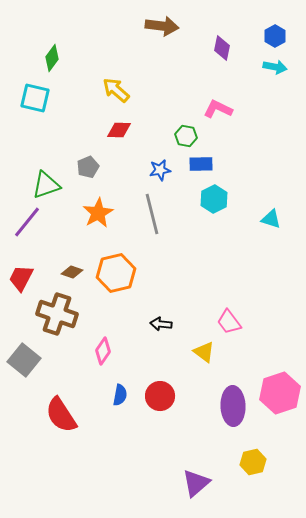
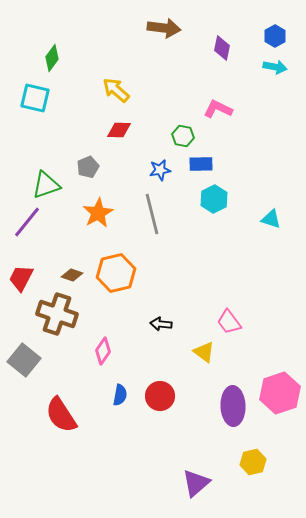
brown arrow: moved 2 px right, 2 px down
green hexagon: moved 3 px left
brown diamond: moved 3 px down
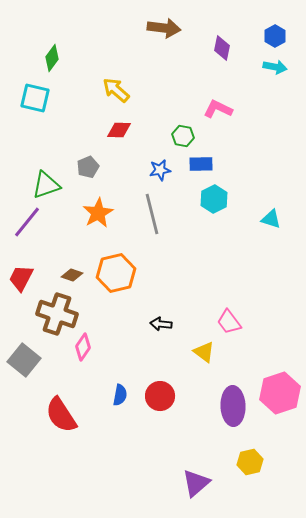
pink diamond: moved 20 px left, 4 px up
yellow hexagon: moved 3 px left
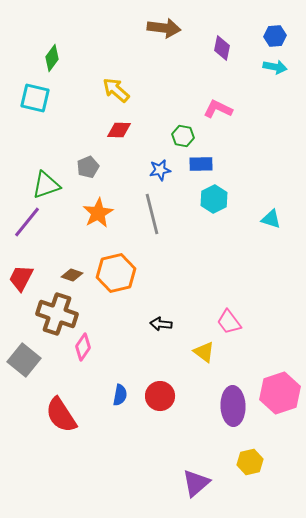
blue hexagon: rotated 25 degrees clockwise
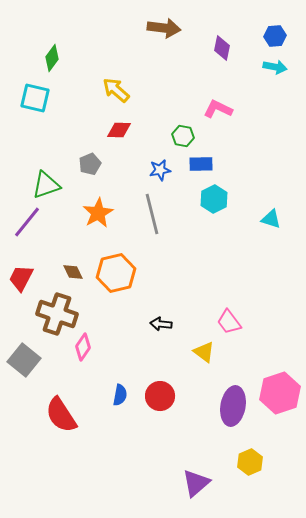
gray pentagon: moved 2 px right, 3 px up
brown diamond: moved 1 px right, 3 px up; rotated 45 degrees clockwise
purple ellipse: rotated 12 degrees clockwise
yellow hexagon: rotated 10 degrees counterclockwise
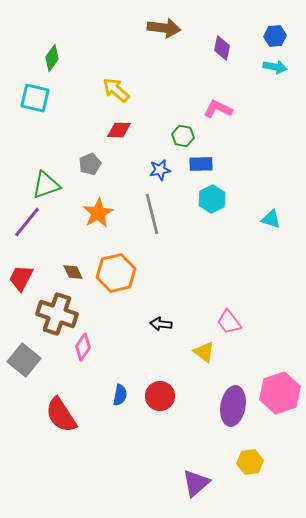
cyan hexagon: moved 2 px left
yellow hexagon: rotated 15 degrees clockwise
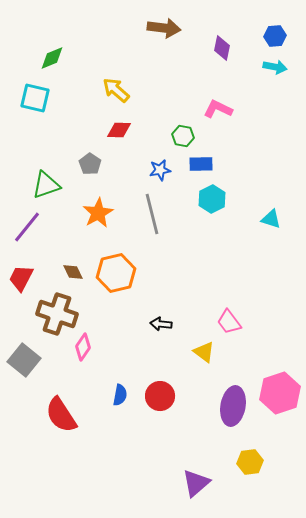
green diamond: rotated 32 degrees clockwise
gray pentagon: rotated 15 degrees counterclockwise
purple line: moved 5 px down
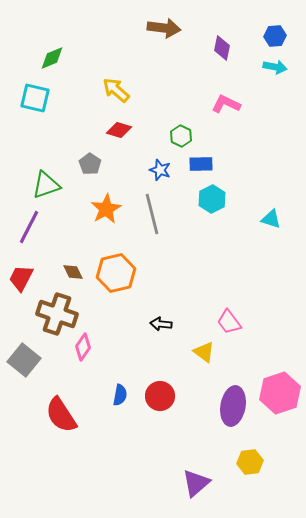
pink L-shape: moved 8 px right, 5 px up
red diamond: rotated 15 degrees clockwise
green hexagon: moved 2 px left; rotated 15 degrees clockwise
blue star: rotated 30 degrees clockwise
orange star: moved 8 px right, 4 px up
purple line: moved 2 px right; rotated 12 degrees counterclockwise
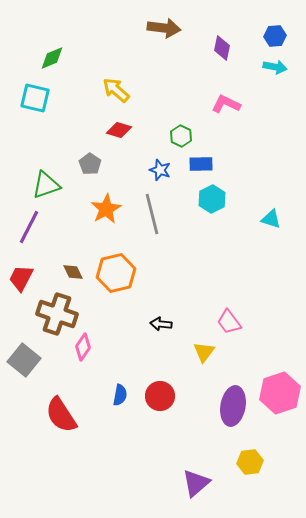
yellow triangle: rotated 30 degrees clockwise
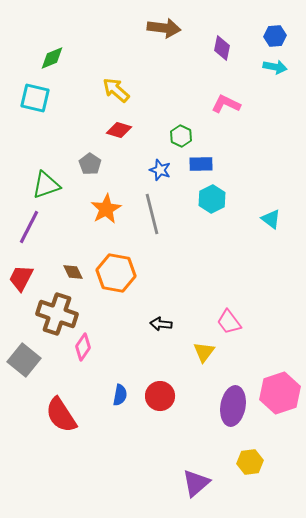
cyan triangle: rotated 20 degrees clockwise
orange hexagon: rotated 24 degrees clockwise
